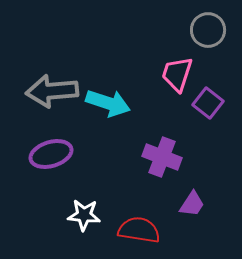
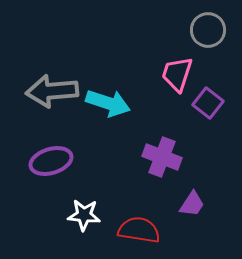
purple ellipse: moved 7 px down
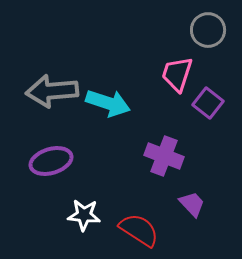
purple cross: moved 2 px right, 1 px up
purple trapezoid: rotated 76 degrees counterclockwise
red semicircle: rotated 24 degrees clockwise
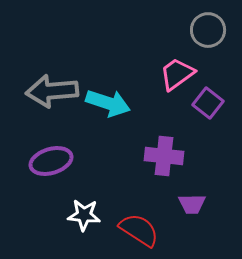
pink trapezoid: rotated 36 degrees clockwise
purple cross: rotated 15 degrees counterclockwise
purple trapezoid: rotated 132 degrees clockwise
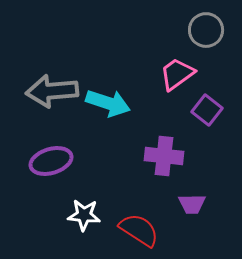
gray circle: moved 2 px left
purple square: moved 1 px left, 7 px down
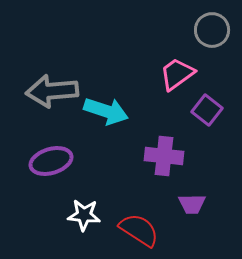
gray circle: moved 6 px right
cyan arrow: moved 2 px left, 8 px down
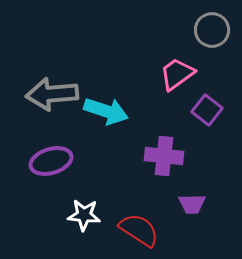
gray arrow: moved 3 px down
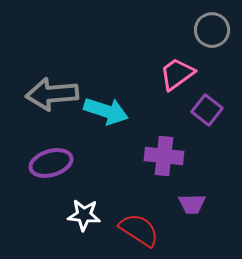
purple ellipse: moved 2 px down
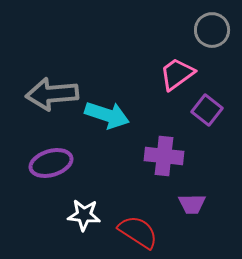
cyan arrow: moved 1 px right, 4 px down
red semicircle: moved 1 px left, 2 px down
